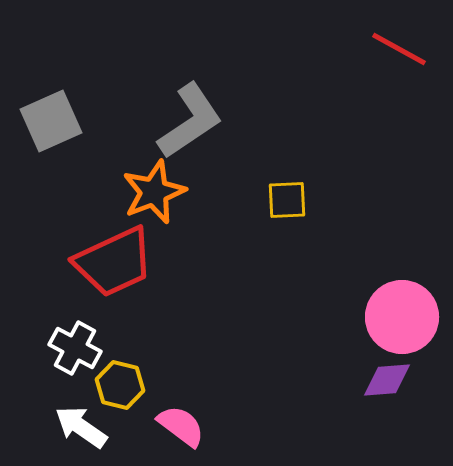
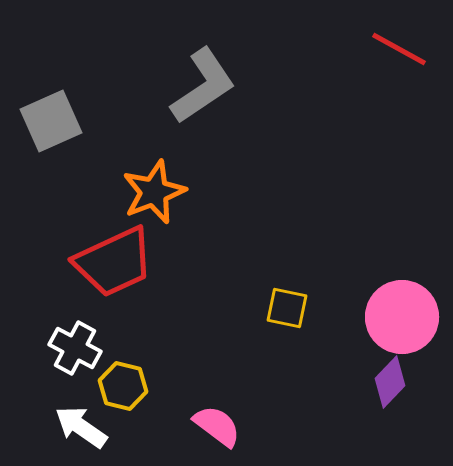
gray L-shape: moved 13 px right, 35 px up
yellow square: moved 108 px down; rotated 15 degrees clockwise
purple diamond: moved 3 px right, 2 px down; rotated 42 degrees counterclockwise
yellow hexagon: moved 3 px right, 1 px down
pink semicircle: moved 36 px right
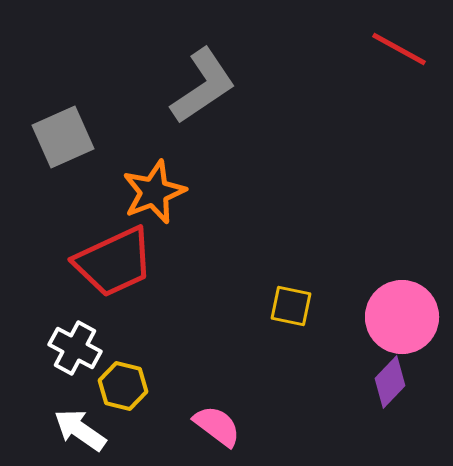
gray square: moved 12 px right, 16 px down
yellow square: moved 4 px right, 2 px up
white arrow: moved 1 px left, 3 px down
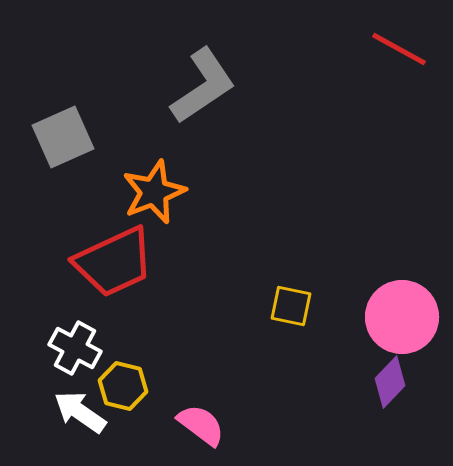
pink semicircle: moved 16 px left, 1 px up
white arrow: moved 18 px up
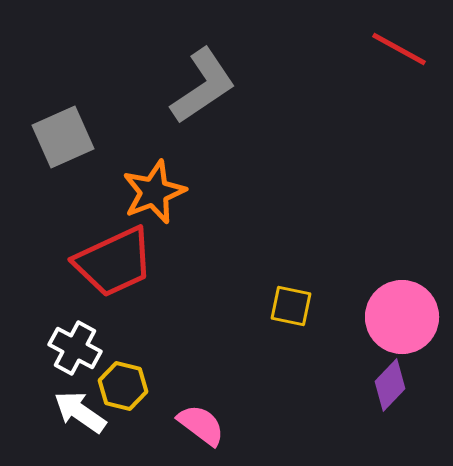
purple diamond: moved 3 px down
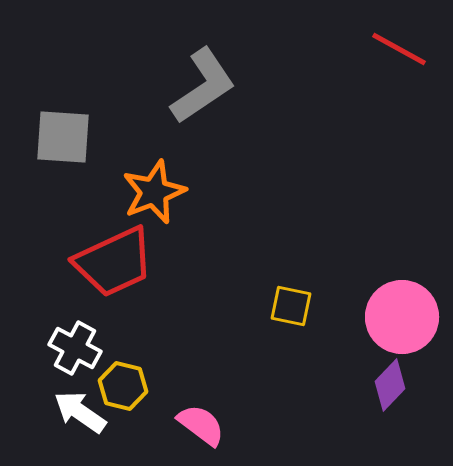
gray square: rotated 28 degrees clockwise
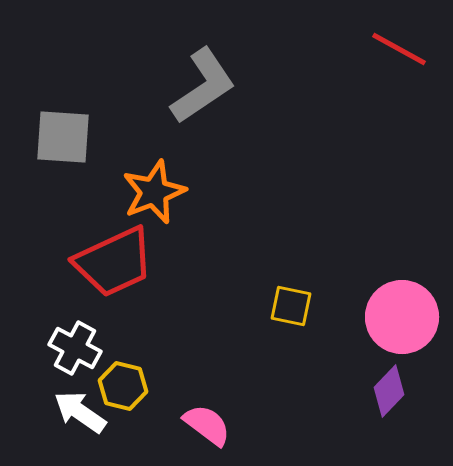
purple diamond: moved 1 px left, 6 px down
pink semicircle: moved 6 px right
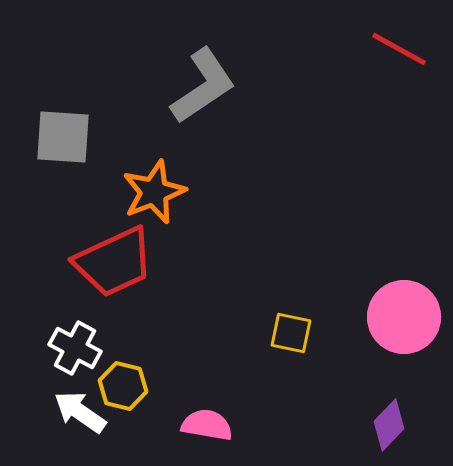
yellow square: moved 27 px down
pink circle: moved 2 px right
purple diamond: moved 34 px down
pink semicircle: rotated 27 degrees counterclockwise
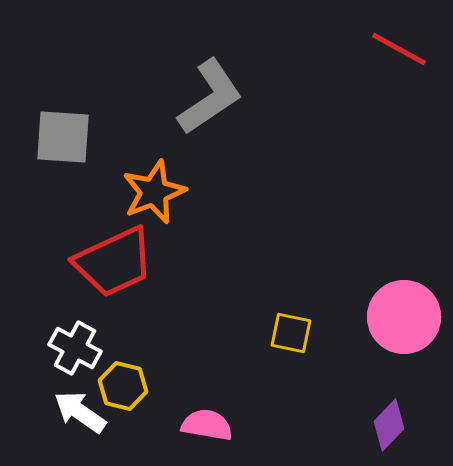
gray L-shape: moved 7 px right, 11 px down
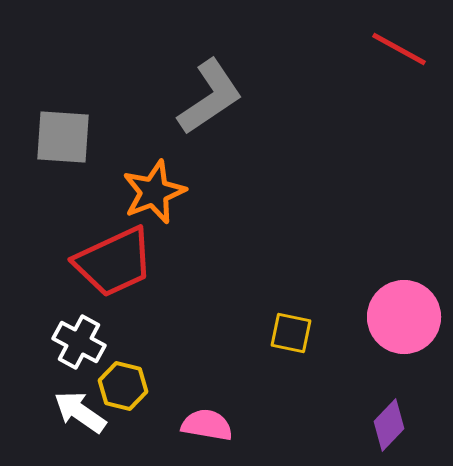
white cross: moved 4 px right, 6 px up
